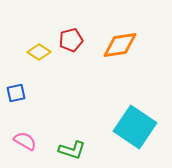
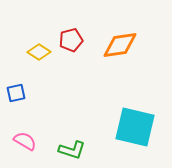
cyan square: rotated 21 degrees counterclockwise
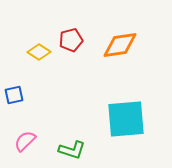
blue square: moved 2 px left, 2 px down
cyan square: moved 9 px left, 8 px up; rotated 18 degrees counterclockwise
pink semicircle: rotated 75 degrees counterclockwise
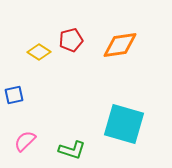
cyan square: moved 2 px left, 5 px down; rotated 21 degrees clockwise
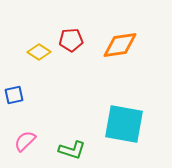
red pentagon: rotated 10 degrees clockwise
cyan square: rotated 6 degrees counterclockwise
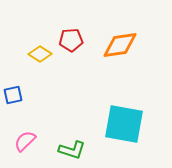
yellow diamond: moved 1 px right, 2 px down
blue square: moved 1 px left
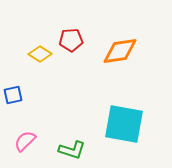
orange diamond: moved 6 px down
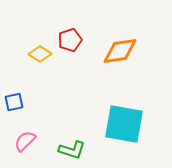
red pentagon: moved 1 px left; rotated 15 degrees counterclockwise
blue square: moved 1 px right, 7 px down
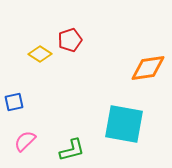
orange diamond: moved 28 px right, 17 px down
green L-shape: rotated 32 degrees counterclockwise
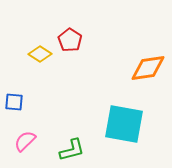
red pentagon: rotated 20 degrees counterclockwise
blue square: rotated 18 degrees clockwise
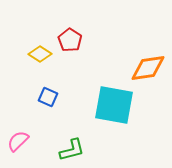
blue square: moved 34 px right, 5 px up; rotated 18 degrees clockwise
cyan square: moved 10 px left, 19 px up
pink semicircle: moved 7 px left
